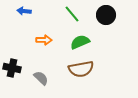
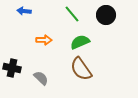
brown semicircle: rotated 65 degrees clockwise
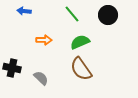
black circle: moved 2 px right
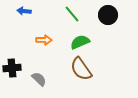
black cross: rotated 18 degrees counterclockwise
gray semicircle: moved 2 px left, 1 px down
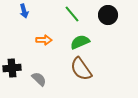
blue arrow: rotated 112 degrees counterclockwise
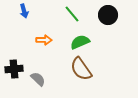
black cross: moved 2 px right, 1 px down
gray semicircle: moved 1 px left
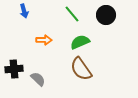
black circle: moved 2 px left
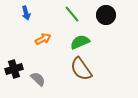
blue arrow: moved 2 px right, 2 px down
orange arrow: moved 1 px left, 1 px up; rotated 28 degrees counterclockwise
black cross: rotated 12 degrees counterclockwise
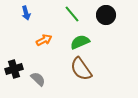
orange arrow: moved 1 px right, 1 px down
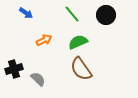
blue arrow: rotated 40 degrees counterclockwise
green semicircle: moved 2 px left
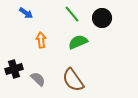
black circle: moved 4 px left, 3 px down
orange arrow: moved 3 px left; rotated 70 degrees counterclockwise
brown semicircle: moved 8 px left, 11 px down
